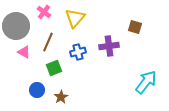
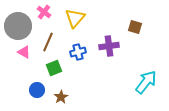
gray circle: moved 2 px right
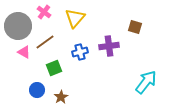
brown line: moved 3 px left; rotated 30 degrees clockwise
blue cross: moved 2 px right
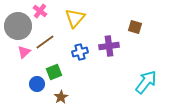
pink cross: moved 4 px left, 1 px up
pink triangle: rotated 48 degrees clockwise
green square: moved 4 px down
blue circle: moved 6 px up
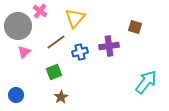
brown line: moved 11 px right
blue circle: moved 21 px left, 11 px down
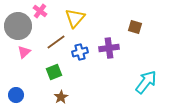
purple cross: moved 2 px down
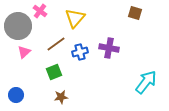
brown square: moved 14 px up
brown line: moved 2 px down
purple cross: rotated 18 degrees clockwise
brown star: rotated 24 degrees clockwise
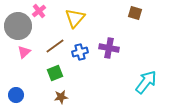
pink cross: moved 1 px left; rotated 16 degrees clockwise
brown line: moved 1 px left, 2 px down
green square: moved 1 px right, 1 px down
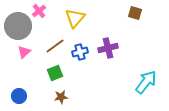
purple cross: moved 1 px left; rotated 24 degrees counterclockwise
blue circle: moved 3 px right, 1 px down
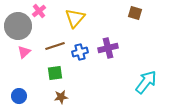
brown line: rotated 18 degrees clockwise
green square: rotated 14 degrees clockwise
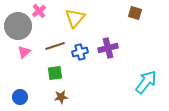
blue circle: moved 1 px right, 1 px down
